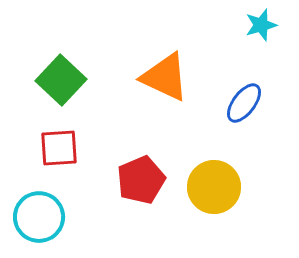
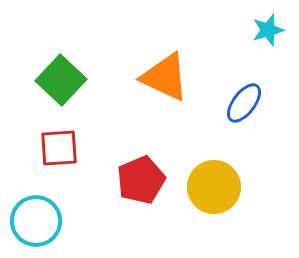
cyan star: moved 7 px right, 5 px down
cyan circle: moved 3 px left, 4 px down
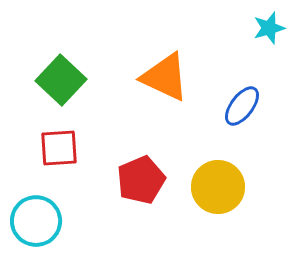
cyan star: moved 1 px right, 2 px up
blue ellipse: moved 2 px left, 3 px down
yellow circle: moved 4 px right
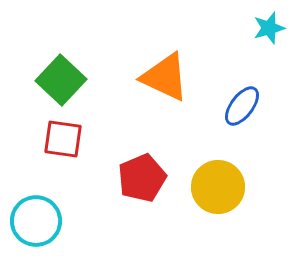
red square: moved 4 px right, 9 px up; rotated 12 degrees clockwise
red pentagon: moved 1 px right, 2 px up
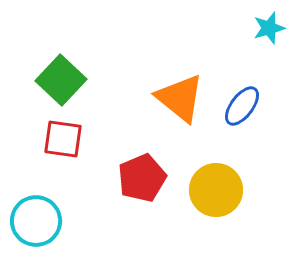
orange triangle: moved 15 px right, 21 px down; rotated 14 degrees clockwise
yellow circle: moved 2 px left, 3 px down
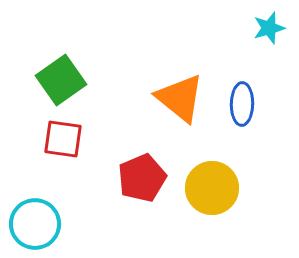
green square: rotated 12 degrees clockwise
blue ellipse: moved 2 px up; rotated 36 degrees counterclockwise
yellow circle: moved 4 px left, 2 px up
cyan circle: moved 1 px left, 3 px down
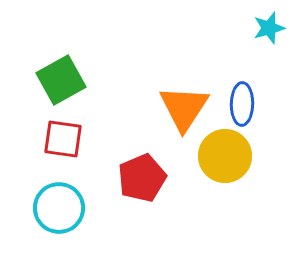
green square: rotated 6 degrees clockwise
orange triangle: moved 4 px right, 10 px down; rotated 24 degrees clockwise
yellow circle: moved 13 px right, 32 px up
cyan circle: moved 24 px right, 16 px up
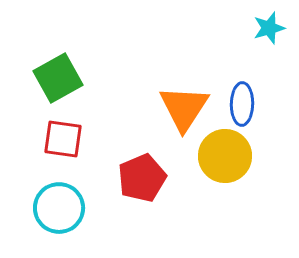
green square: moved 3 px left, 2 px up
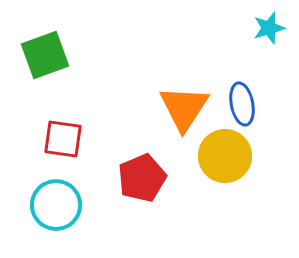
green square: moved 13 px left, 23 px up; rotated 9 degrees clockwise
blue ellipse: rotated 12 degrees counterclockwise
cyan circle: moved 3 px left, 3 px up
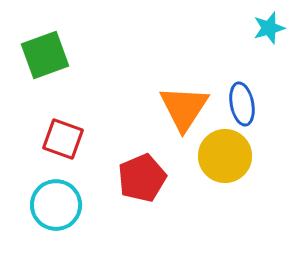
red square: rotated 12 degrees clockwise
